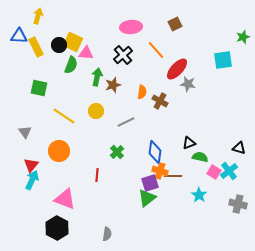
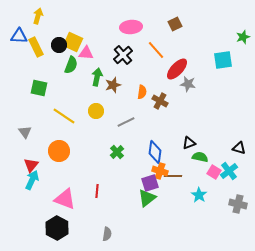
red line at (97, 175): moved 16 px down
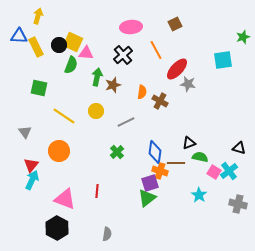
orange line at (156, 50): rotated 12 degrees clockwise
brown line at (173, 176): moved 3 px right, 13 px up
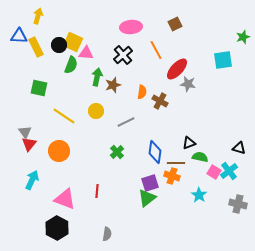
red triangle at (31, 165): moved 2 px left, 21 px up
orange cross at (160, 171): moved 12 px right, 5 px down
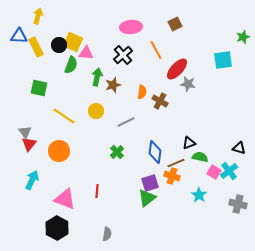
brown line at (176, 163): rotated 24 degrees counterclockwise
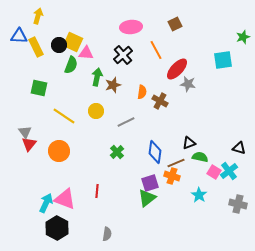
cyan arrow at (32, 180): moved 14 px right, 23 px down
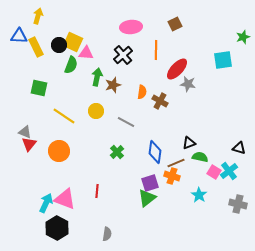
orange line at (156, 50): rotated 30 degrees clockwise
gray line at (126, 122): rotated 54 degrees clockwise
gray triangle at (25, 132): rotated 32 degrees counterclockwise
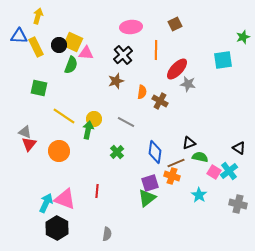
green arrow at (97, 77): moved 9 px left, 53 px down
brown star at (113, 85): moved 3 px right, 4 px up
yellow circle at (96, 111): moved 2 px left, 8 px down
black triangle at (239, 148): rotated 16 degrees clockwise
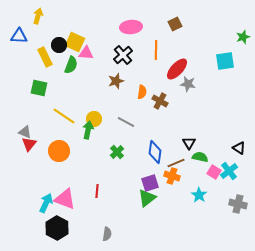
yellow square at (73, 42): moved 2 px right
yellow rectangle at (36, 47): moved 9 px right, 10 px down
cyan square at (223, 60): moved 2 px right, 1 px down
black triangle at (189, 143): rotated 40 degrees counterclockwise
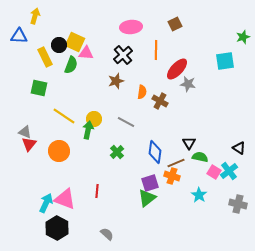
yellow arrow at (38, 16): moved 3 px left
gray semicircle at (107, 234): rotated 56 degrees counterclockwise
